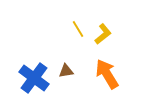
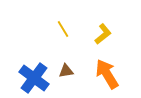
yellow line: moved 15 px left
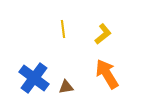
yellow line: rotated 24 degrees clockwise
brown triangle: moved 16 px down
